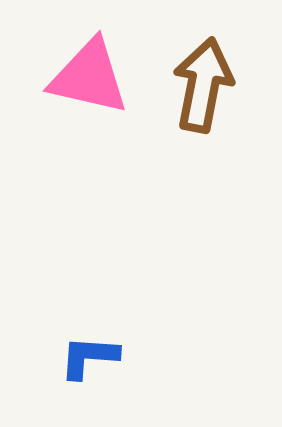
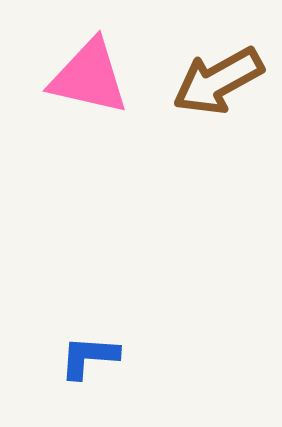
brown arrow: moved 15 px right, 4 px up; rotated 130 degrees counterclockwise
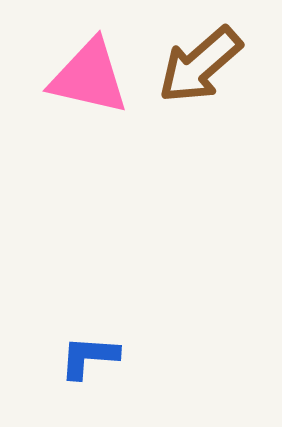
brown arrow: moved 18 px left, 16 px up; rotated 12 degrees counterclockwise
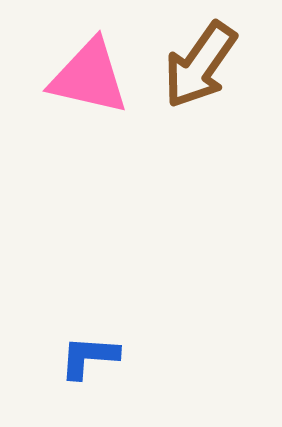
brown arrow: rotated 14 degrees counterclockwise
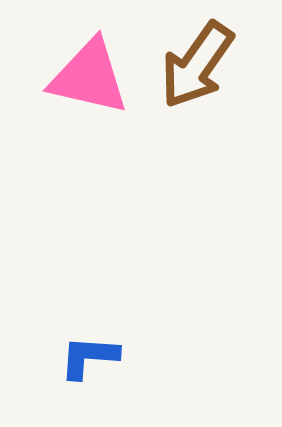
brown arrow: moved 3 px left
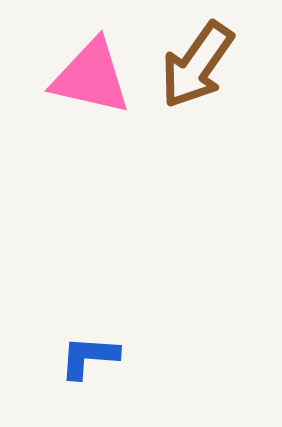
pink triangle: moved 2 px right
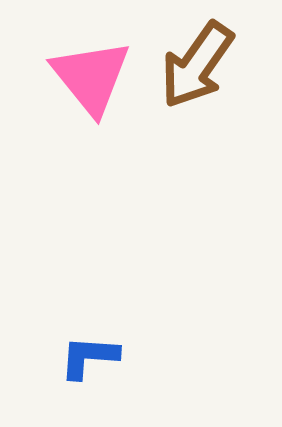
pink triangle: rotated 38 degrees clockwise
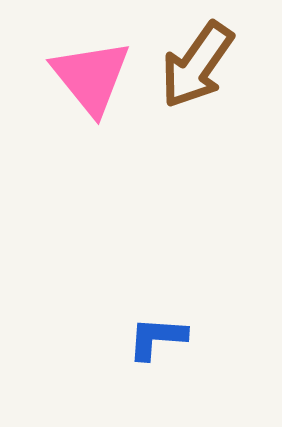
blue L-shape: moved 68 px right, 19 px up
